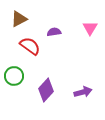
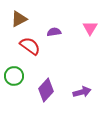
purple arrow: moved 1 px left
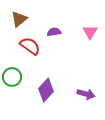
brown triangle: rotated 12 degrees counterclockwise
pink triangle: moved 4 px down
green circle: moved 2 px left, 1 px down
purple arrow: moved 4 px right, 2 px down; rotated 30 degrees clockwise
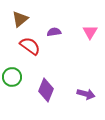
brown triangle: moved 1 px right
purple diamond: rotated 20 degrees counterclockwise
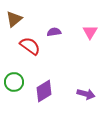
brown triangle: moved 6 px left
green circle: moved 2 px right, 5 px down
purple diamond: moved 2 px left, 1 px down; rotated 35 degrees clockwise
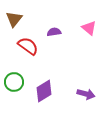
brown triangle: rotated 12 degrees counterclockwise
pink triangle: moved 1 px left, 4 px up; rotated 21 degrees counterclockwise
red semicircle: moved 2 px left
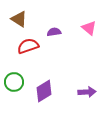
brown triangle: moved 5 px right; rotated 36 degrees counterclockwise
red semicircle: rotated 55 degrees counterclockwise
purple arrow: moved 1 px right, 2 px up; rotated 18 degrees counterclockwise
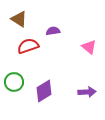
pink triangle: moved 19 px down
purple semicircle: moved 1 px left, 1 px up
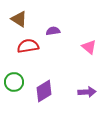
red semicircle: rotated 10 degrees clockwise
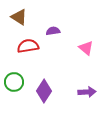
brown triangle: moved 2 px up
pink triangle: moved 3 px left, 1 px down
purple diamond: rotated 25 degrees counterclockwise
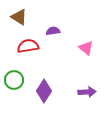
green circle: moved 2 px up
